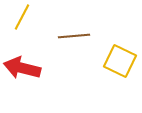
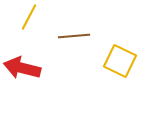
yellow line: moved 7 px right
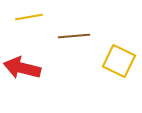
yellow line: rotated 52 degrees clockwise
yellow square: moved 1 px left
